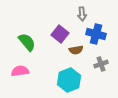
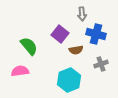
green semicircle: moved 2 px right, 4 px down
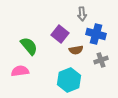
gray cross: moved 4 px up
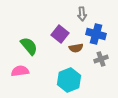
brown semicircle: moved 2 px up
gray cross: moved 1 px up
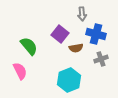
pink semicircle: rotated 72 degrees clockwise
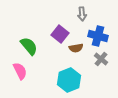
blue cross: moved 2 px right, 2 px down
gray cross: rotated 32 degrees counterclockwise
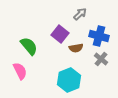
gray arrow: moved 2 px left; rotated 128 degrees counterclockwise
blue cross: moved 1 px right
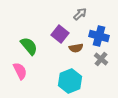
cyan hexagon: moved 1 px right, 1 px down
